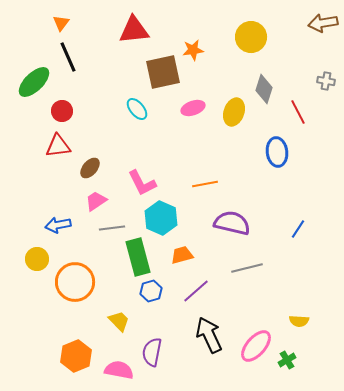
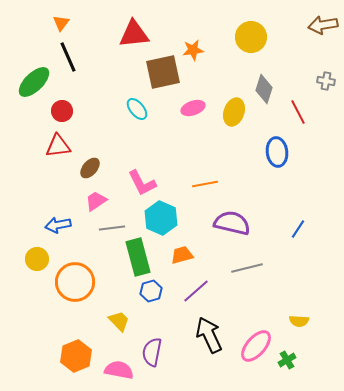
brown arrow at (323, 23): moved 2 px down
red triangle at (134, 30): moved 4 px down
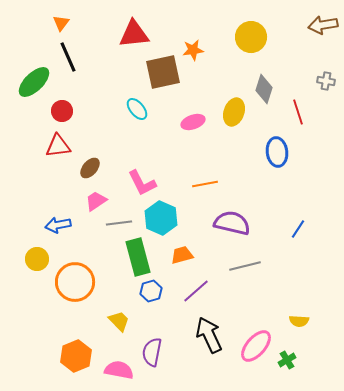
pink ellipse at (193, 108): moved 14 px down
red line at (298, 112): rotated 10 degrees clockwise
gray line at (112, 228): moved 7 px right, 5 px up
gray line at (247, 268): moved 2 px left, 2 px up
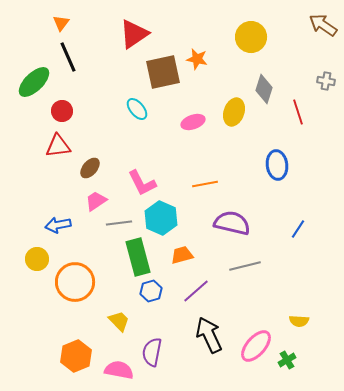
brown arrow at (323, 25): rotated 44 degrees clockwise
red triangle at (134, 34): rotated 28 degrees counterclockwise
orange star at (193, 50): moved 4 px right, 9 px down; rotated 20 degrees clockwise
blue ellipse at (277, 152): moved 13 px down
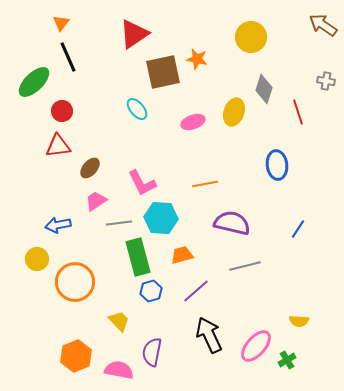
cyan hexagon at (161, 218): rotated 20 degrees counterclockwise
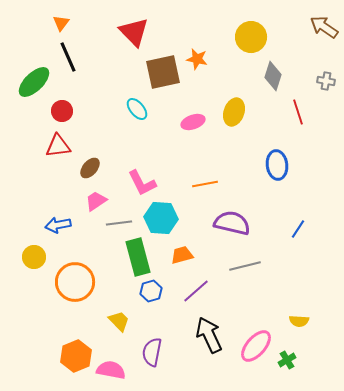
brown arrow at (323, 25): moved 1 px right, 2 px down
red triangle at (134, 34): moved 2 px up; rotated 40 degrees counterclockwise
gray diamond at (264, 89): moved 9 px right, 13 px up
yellow circle at (37, 259): moved 3 px left, 2 px up
pink semicircle at (119, 370): moved 8 px left
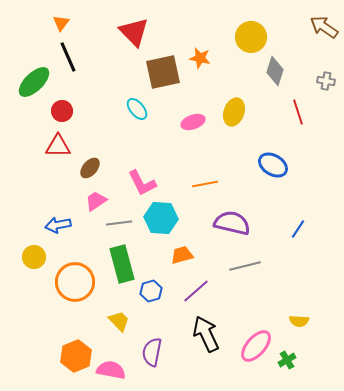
orange star at (197, 59): moved 3 px right, 1 px up
gray diamond at (273, 76): moved 2 px right, 5 px up
red triangle at (58, 146): rotated 8 degrees clockwise
blue ellipse at (277, 165): moved 4 px left; rotated 52 degrees counterclockwise
green rectangle at (138, 257): moved 16 px left, 7 px down
black arrow at (209, 335): moved 3 px left, 1 px up
